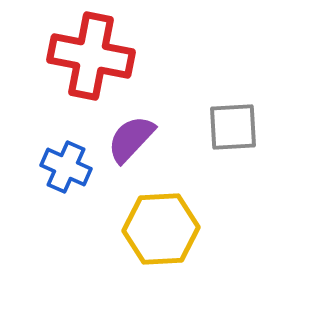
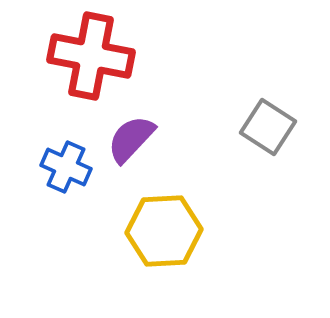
gray square: moved 35 px right; rotated 36 degrees clockwise
yellow hexagon: moved 3 px right, 2 px down
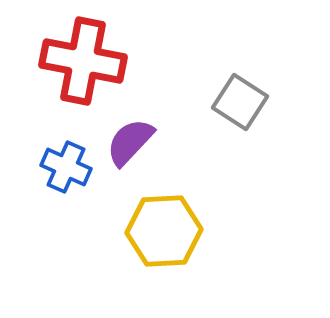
red cross: moved 8 px left, 5 px down
gray square: moved 28 px left, 25 px up
purple semicircle: moved 1 px left, 3 px down
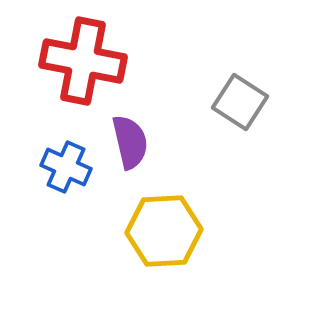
purple semicircle: rotated 124 degrees clockwise
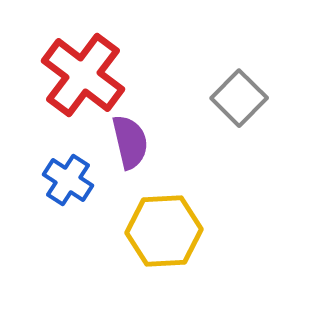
red cross: moved 14 px down; rotated 26 degrees clockwise
gray square: moved 1 px left, 4 px up; rotated 12 degrees clockwise
blue cross: moved 2 px right, 13 px down; rotated 9 degrees clockwise
